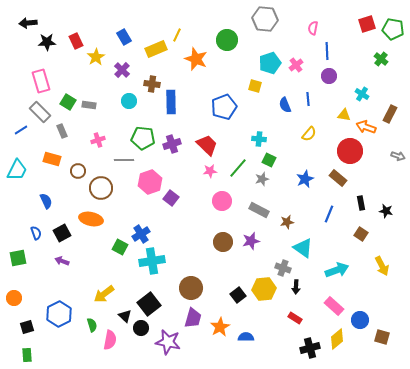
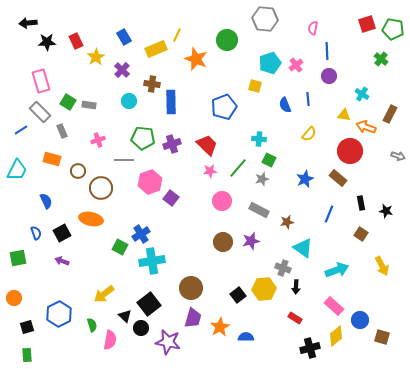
yellow diamond at (337, 339): moved 1 px left, 3 px up
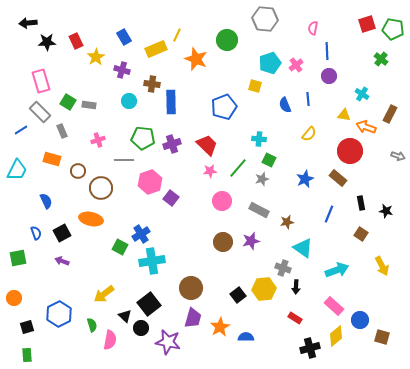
purple cross at (122, 70): rotated 28 degrees counterclockwise
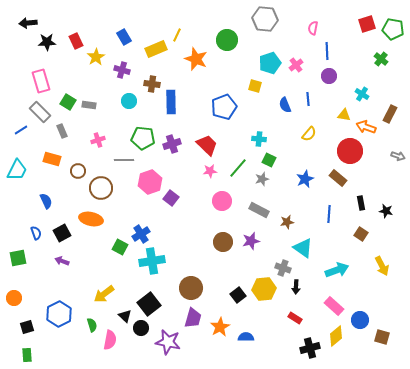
blue line at (329, 214): rotated 18 degrees counterclockwise
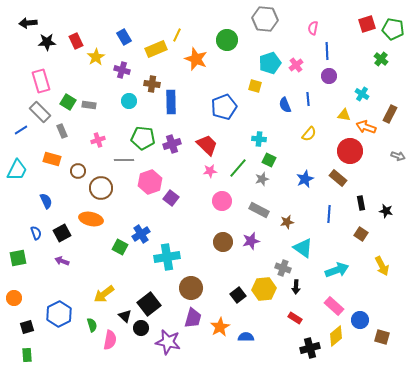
cyan cross at (152, 261): moved 15 px right, 4 px up
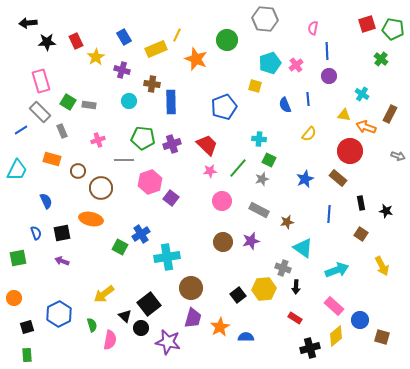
black square at (62, 233): rotated 18 degrees clockwise
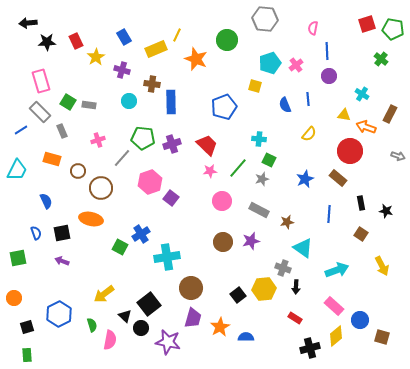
gray line at (124, 160): moved 2 px left, 2 px up; rotated 48 degrees counterclockwise
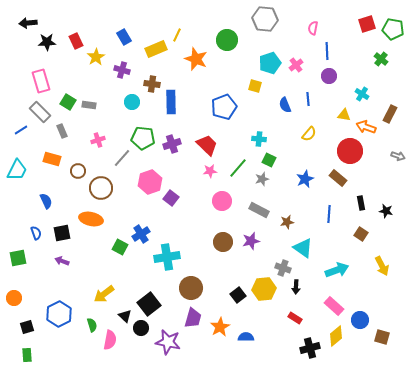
cyan circle at (129, 101): moved 3 px right, 1 px down
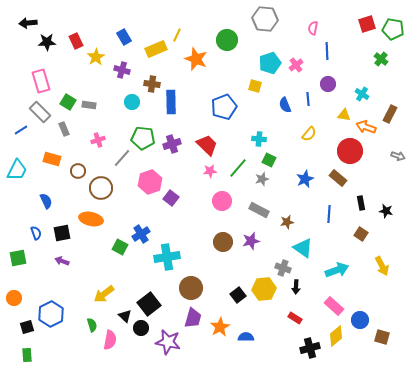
purple circle at (329, 76): moved 1 px left, 8 px down
gray rectangle at (62, 131): moved 2 px right, 2 px up
blue hexagon at (59, 314): moved 8 px left
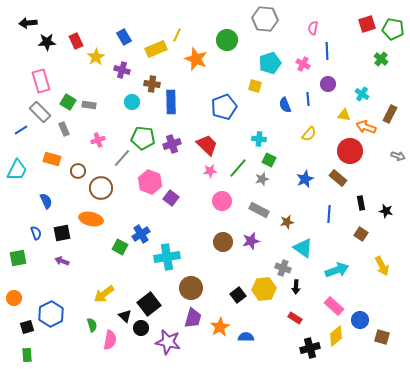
pink cross at (296, 65): moved 7 px right, 1 px up; rotated 24 degrees counterclockwise
pink hexagon at (150, 182): rotated 20 degrees counterclockwise
